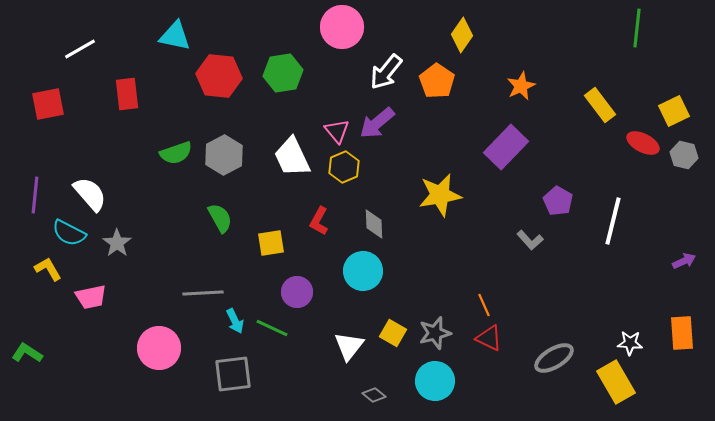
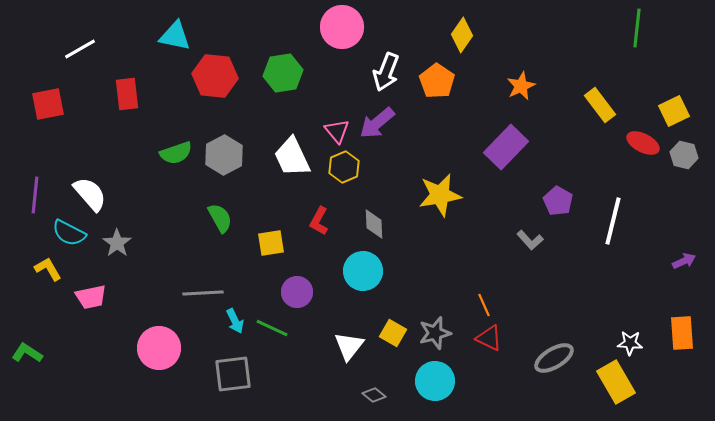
white arrow at (386, 72): rotated 18 degrees counterclockwise
red hexagon at (219, 76): moved 4 px left
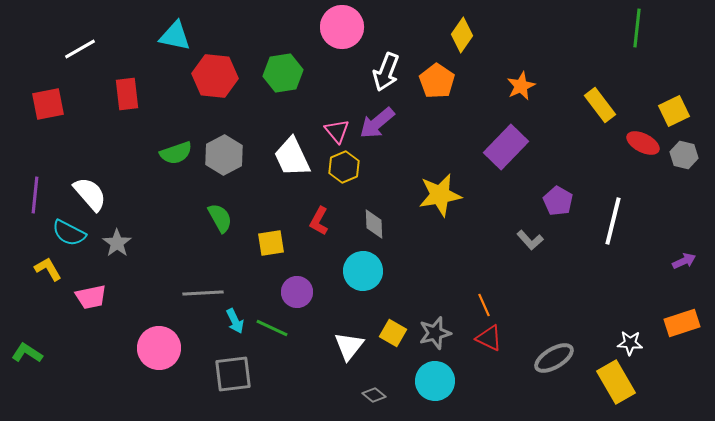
orange rectangle at (682, 333): moved 10 px up; rotated 76 degrees clockwise
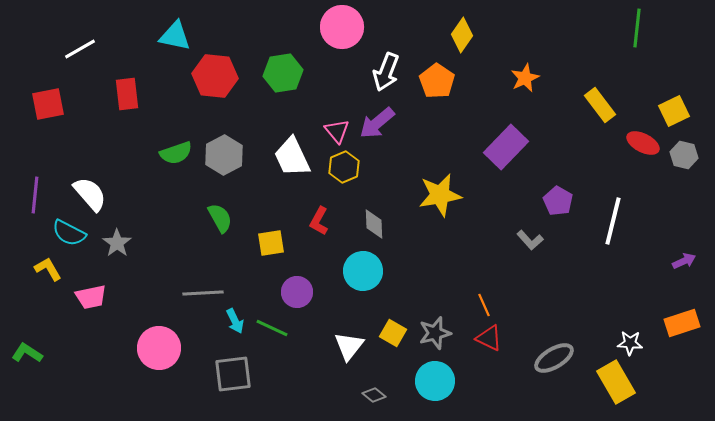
orange star at (521, 86): moved 4 px right, 8 px up
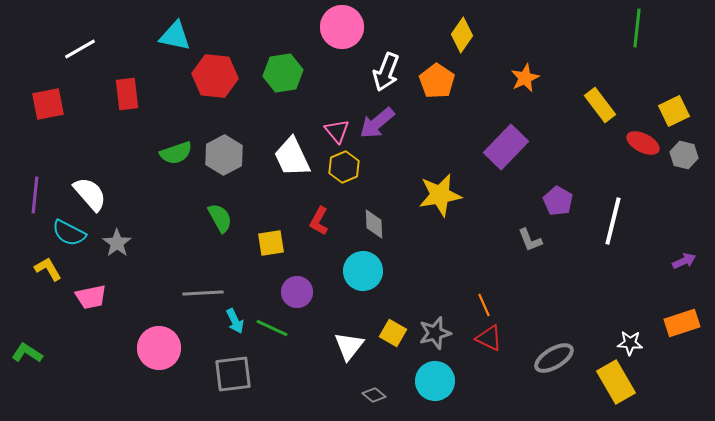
gray L-shape at (530, 240): rotated 20 degrees clockwise
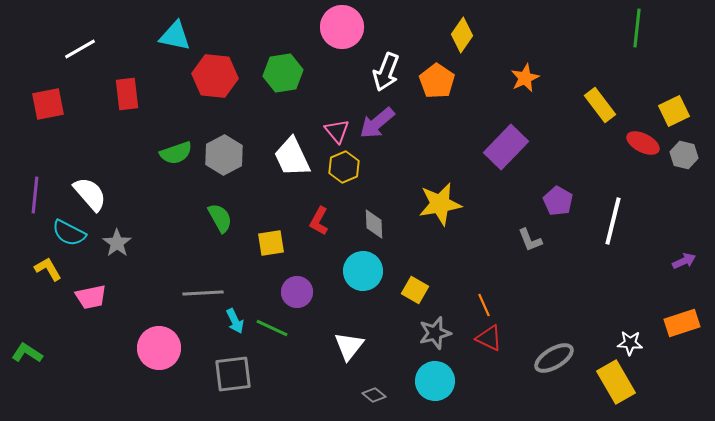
yellow star at (440, 195): moved 9 px down
yellow square at (393, 333): moved 22 px right, 43 px up
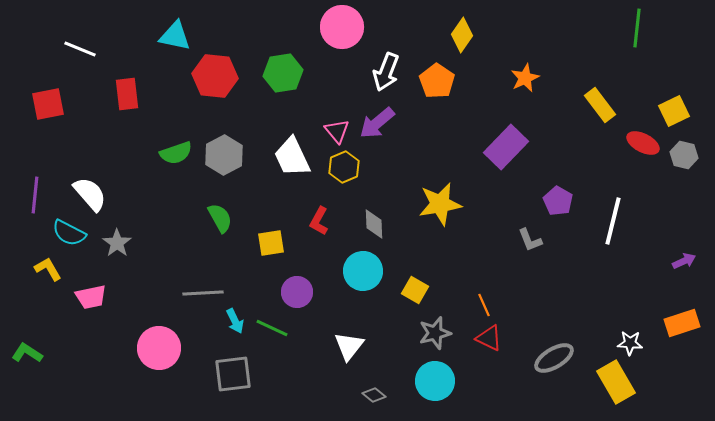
white line at (80, 49): rotated 52 degrees clockwise
